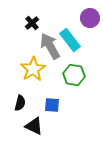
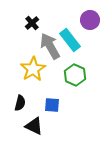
purple circle: moved 2 px down
green hexagon: moved 1 px right; rotated 15 degrees clockwise
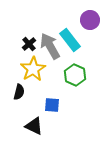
black cross: moved 3 px left, 21 px down
black semicircle: moved 1 px left, 11 px up
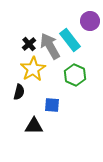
purple circle: moved 1 px down
black triangle: rotated 24 degrees counterclockwise
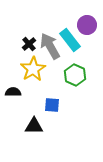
purple circle: moved 3 px left, 4 px down
black semicircle: moved 6 px left; rotated 105 degrees counterclockwise
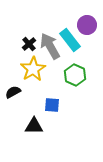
black semicircle: rotated 28 degrees counterclockwise
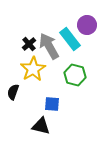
cyan rectangle: moved 1 px up
gray arrow: moved 1 px left
green hexagon: rotated 10 degrees counterclockwise
black semicircle: rotated 42 degrees counterclockwise
blue square: moved 1 px up
black triangle: moved 7 px right; rotated 12 degrees clockwise
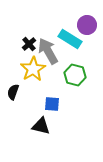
cyan rectangle: rotated 20 degrees counterclockwise
gray arrow: moved 1 px left, 5 px down
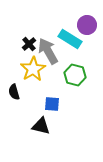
black semicircle: moved 1 px right; rotated 35 degrees counterclockwise
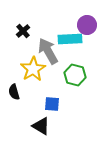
cyan rectangle: rotated 35 degrees counterclockwise
black cross: moved 6 px left, 13 px up
black triangle: rotated 18 degrees clockwise
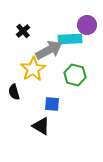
gray arrow: moved 1 px right, 1 px up; rotated 92 degrees clockwise
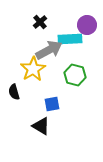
black cross: moved 17 px right, 9 px up
blue square: rotated 14 degrees counterclockwise
